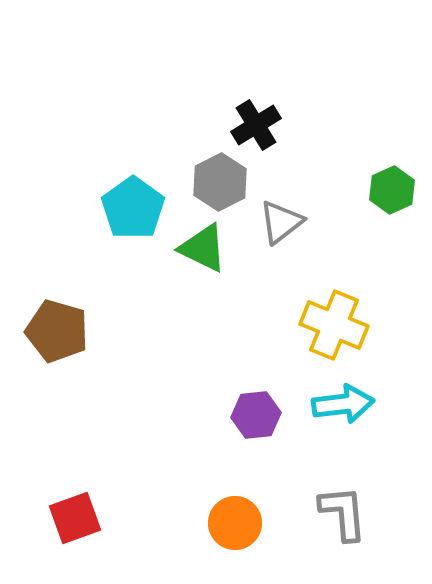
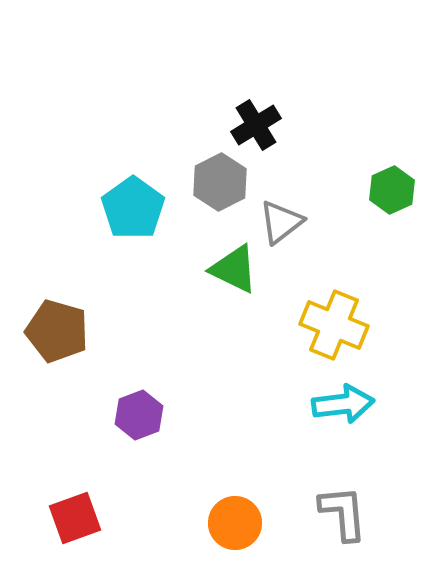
green triangle: moved 31 px right, 21 px down
purple hexagon: moved 117 px left; rotated 15 degrees counterclockwise
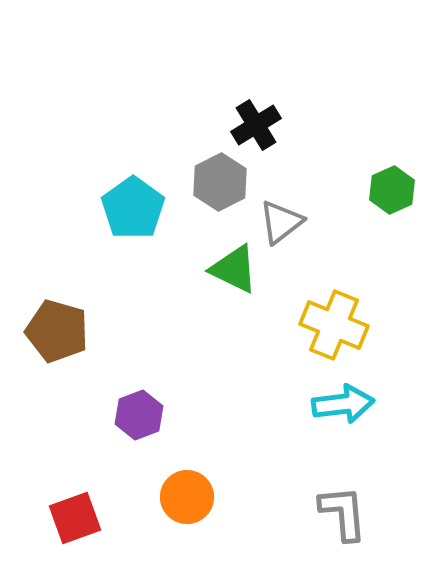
orange circle: moved 48 px left, 26 px up
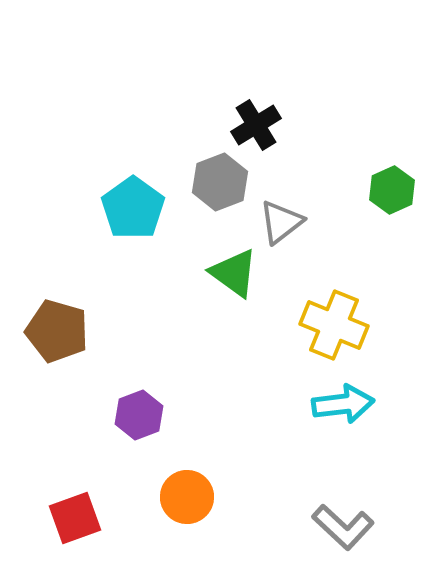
gray hexagon: rotated 6 degrees clockwise
green triangle: moved 4 px down; rotated 10 degrees clockwise
gray L-shape: moved 14 px down; rotated 138 degrees clockwise
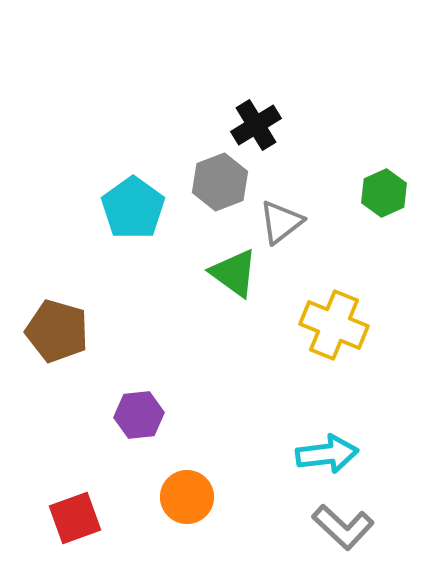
green hexagon: moved 8 px left, 3 px down
cyan arrow: moved 16 px left, 50 px down
purple hexagon: rotated 15 degrees clockwise
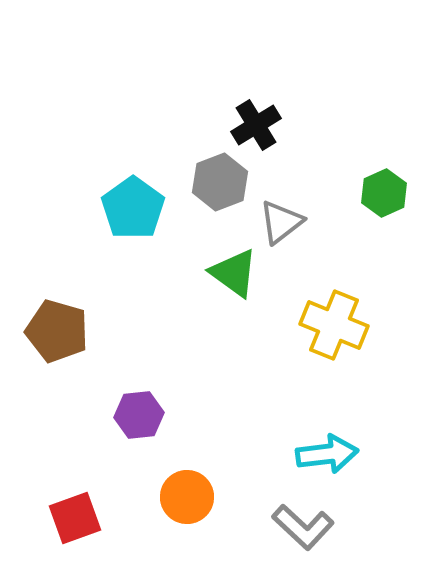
gray L-shape: moved 40 px left
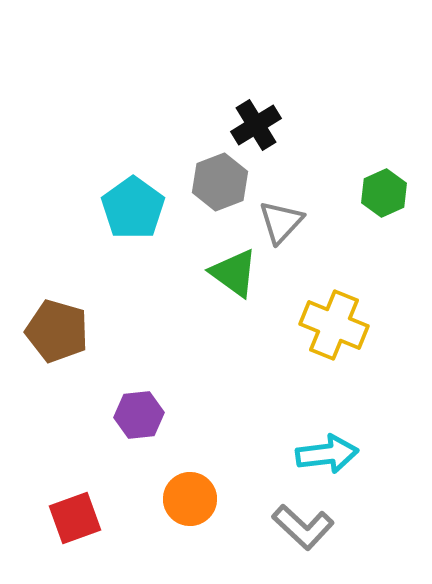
gray triangle: rotated 9 degrees counterclockwise
orange circle: moved 3 px right, 2 px down
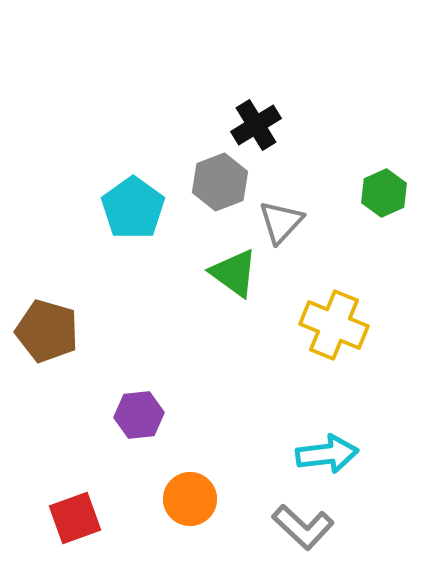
brown pentagon: moved 10 px left
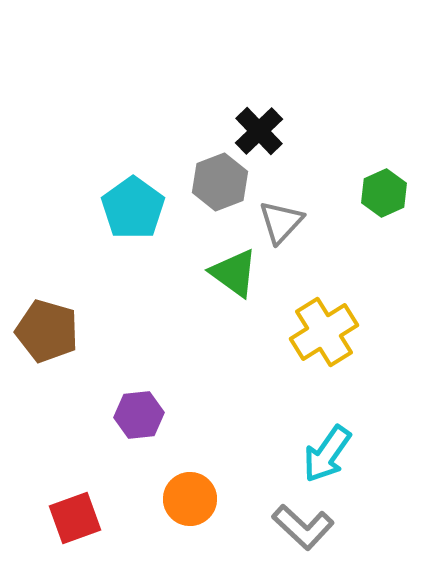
black cross: moved 3 px right, 6 px down; rotated 12 degrees counterclockwise
yellow cross: moved 10 px left, 7 px down; rotated 36 degrees clockwise
cyan arrow: rotated 132 degrees clockwise
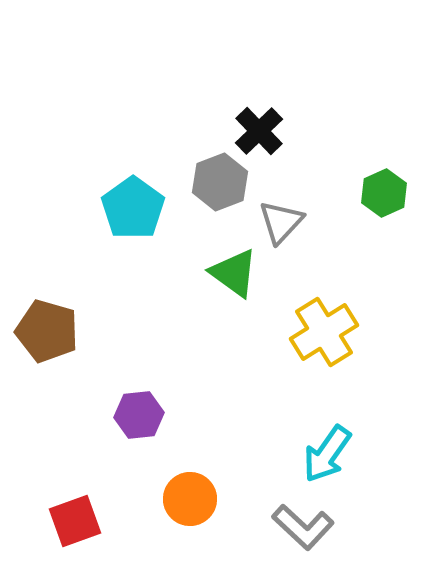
red square: moved 3 px down
